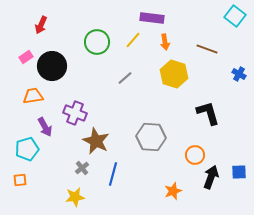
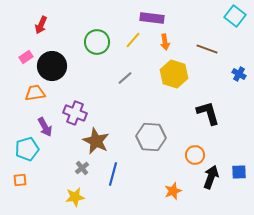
orange trapezoid: moved 2 px right, 3 px up
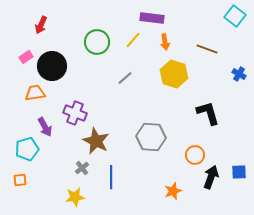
blue line: moved 2 px left, 3 px down; rotated 15 degrees counterclockwise
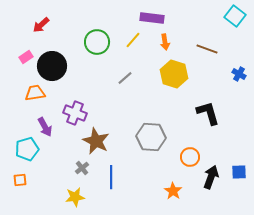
red arrow: rotated 24 degrees clockwise
orange circle: moved 5 px left, 2 px down
orange star: rotated 18 degrees counterclockwise
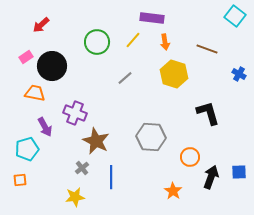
orange trapezoid: rotated 20 degrees clockwise
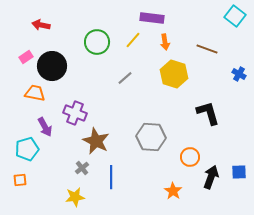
red arrow: rotated 54 degrees clockwise
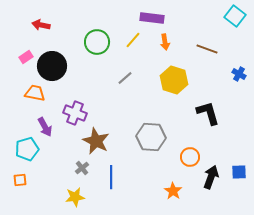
yellow hexagon: moved 6 px down
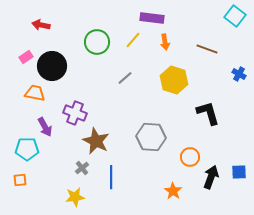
cyan pentagon: rotated 15 degrees clockwise
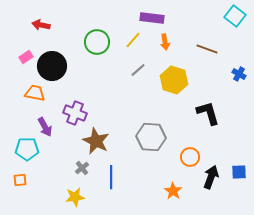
gray line: moved 13 px right, 8 px up
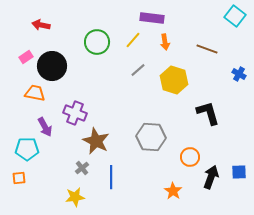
orange square: moved 1 px left, 2 px up
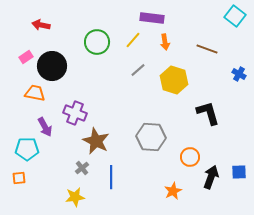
orange star: rotated 12 degrees clockwise
